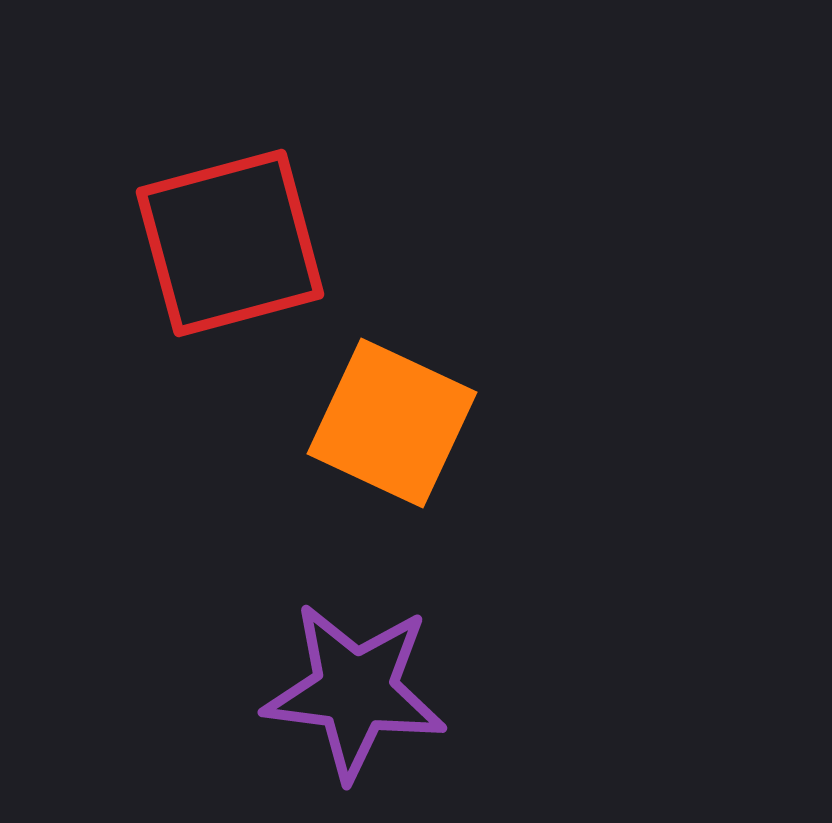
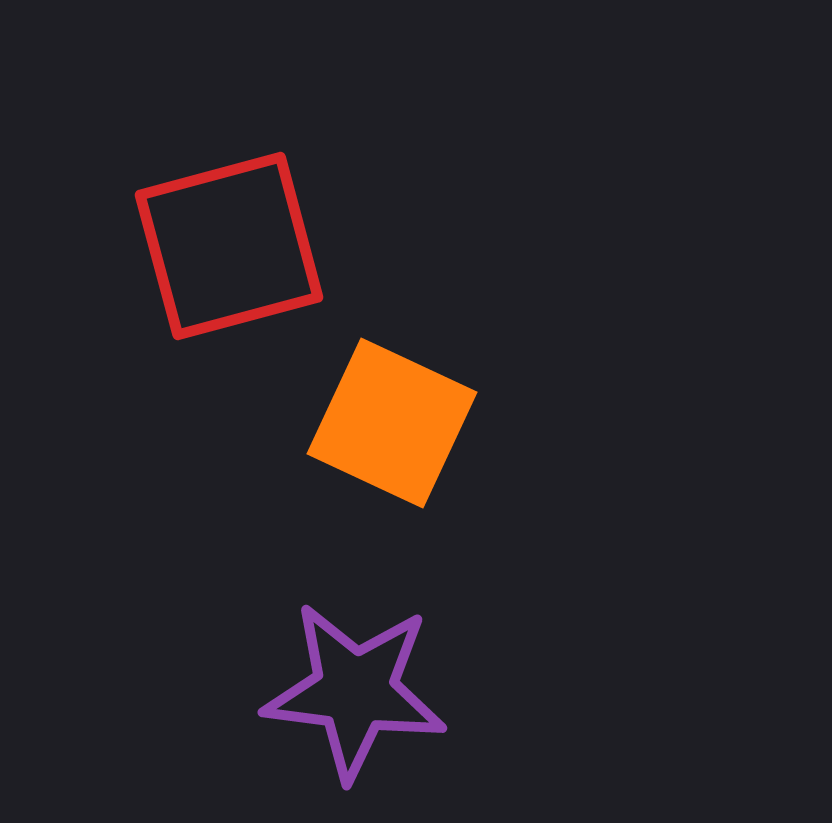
red square: moved 1 px left, 3 px down
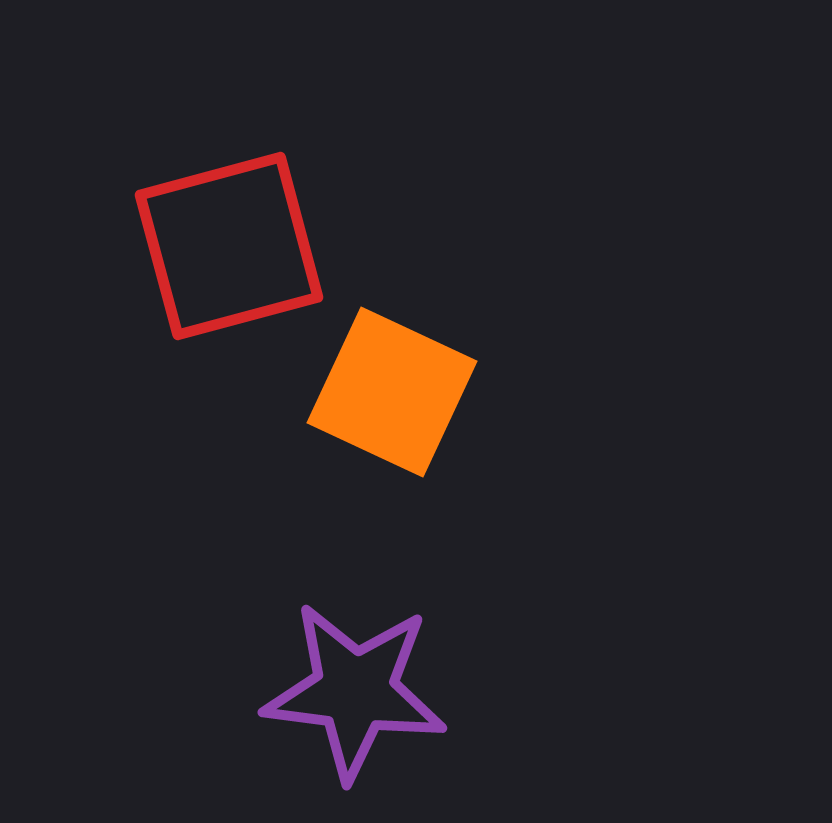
orange square: moved 31 px up
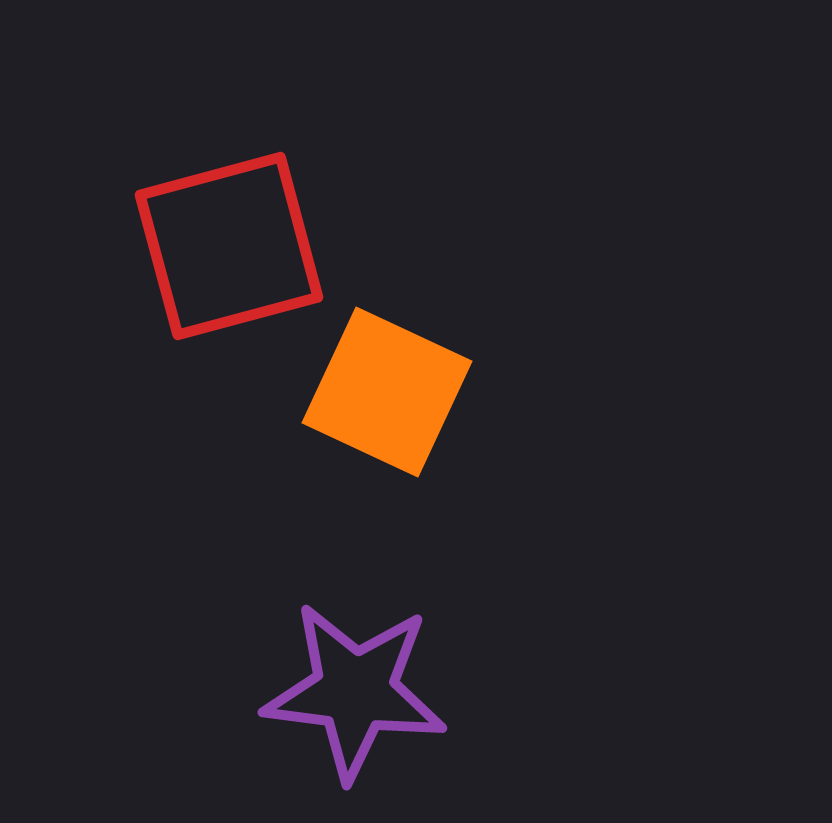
orange square: moved 5 px left
